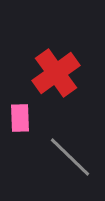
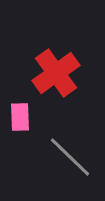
pink rectangle: moved 1 px up
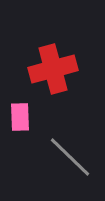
red cross: moved 3 px left, 4 px up; rotated 21 degrees clockwise
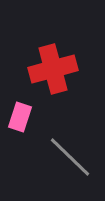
pink rectangle: rotated 20 degrees clockwise
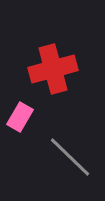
pink rectangle: rotated 12 degrees clockwise
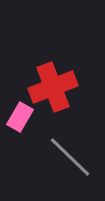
red cross: moved 18 px down; rotated 6 degrees counterclockwise
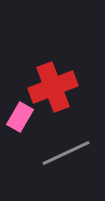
gray line: moved 4 px left, 4 px up; rotated 69 degrees counterclockwise
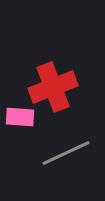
pink rectangle: rotated 64 degrees clockwise
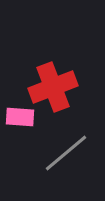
gray line: rotated 15 degrees counterclockwise
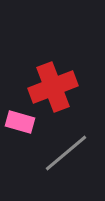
pink rectangle: moved 5 px down; rotated 12 degrees clockwise
